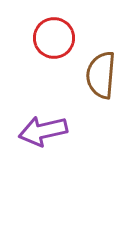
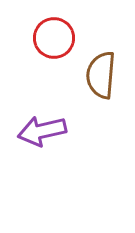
purple arrow: moved 1 px left
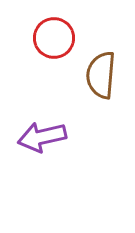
purple arrow: moved 6 px down
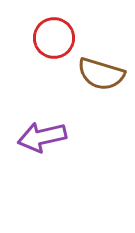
brown semicircle: moved 1 px up; rotated 78 degrees counterclockwise
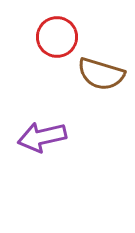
red circle: moved 3 px right, 1 px up
